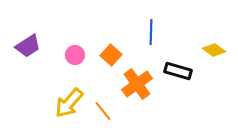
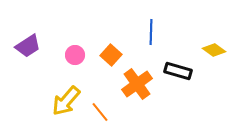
yellow arrow: moved 3 px left, 2 px up
orange line: moved 3 px left, 1 px down
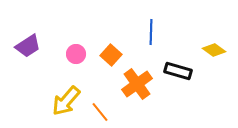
pink circle: moved 1 px right, 1 px up
